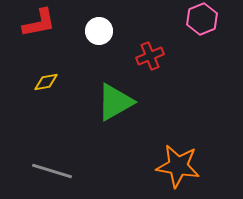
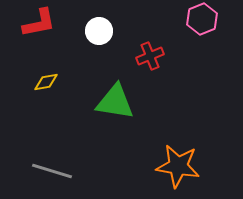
green triangle: rotated 39 degrees clockwise
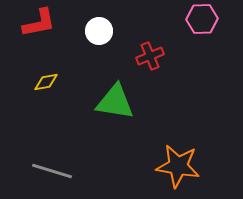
pink hexagon: rotated 20 degrees clockwise
